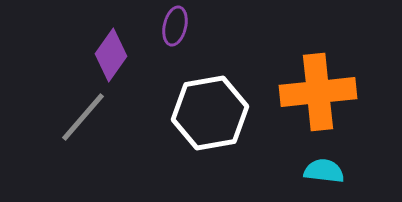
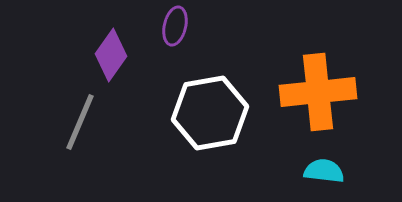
gray line: moved 3 px left, 5 px down; rotated 18 degrees counterclockwise
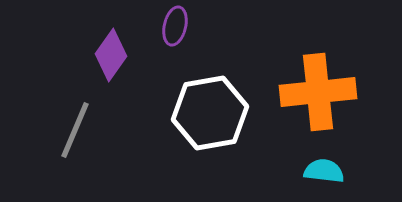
gray line: moved 5 px left, 8 px down
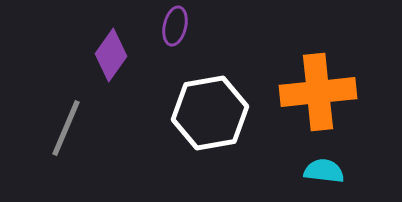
gray line: moved 9 px left, 2 px up
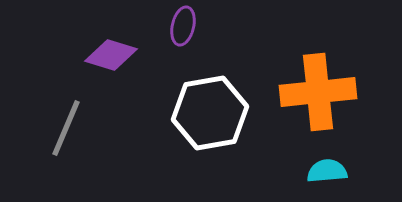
purple ellipse: moved 8 px right
purple diamond: rotated 72 degrees clockwise
cyan semicircle: moved 3 px right; rotated 12 degrees counterclockwise
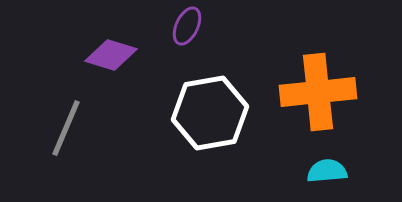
purple ellipse: moved 4 px right; rotated 12 degrees clockwise
